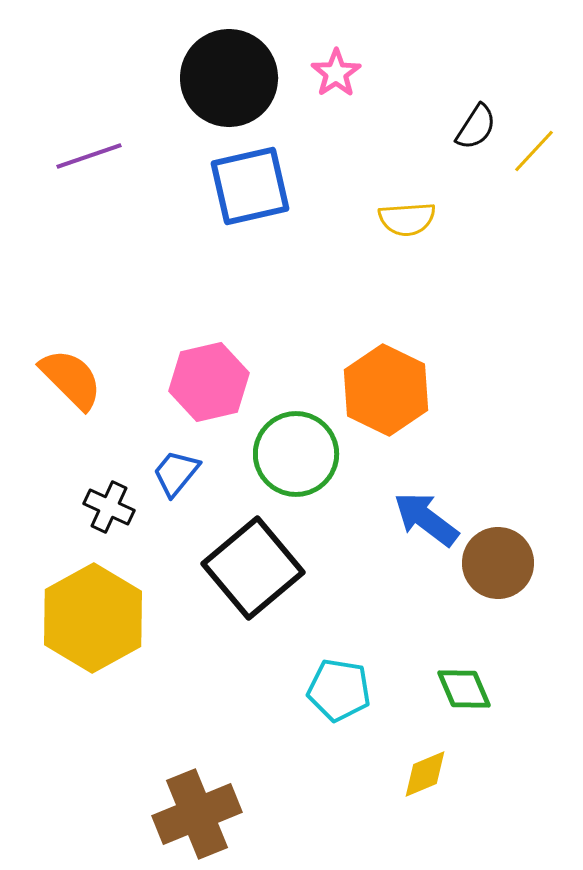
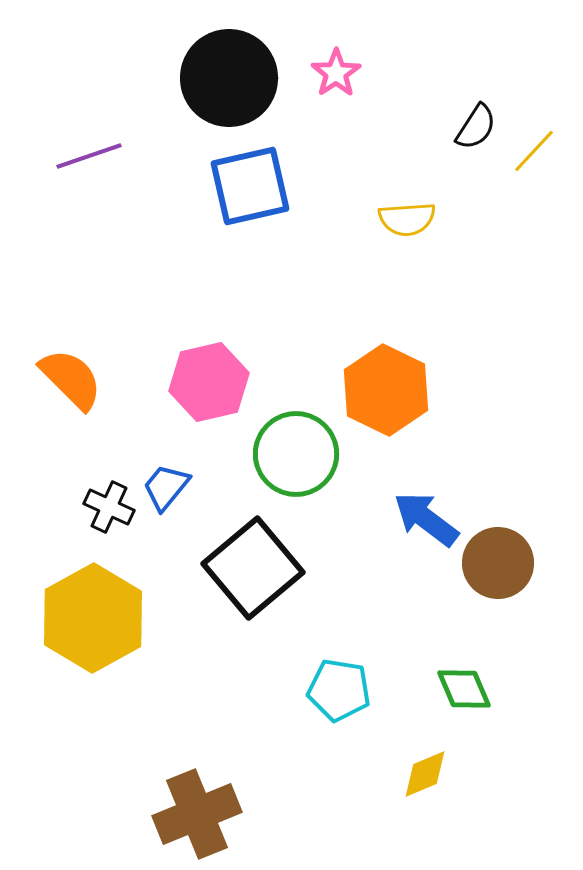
blue trapezoid: moved 10 px left, 14 px down
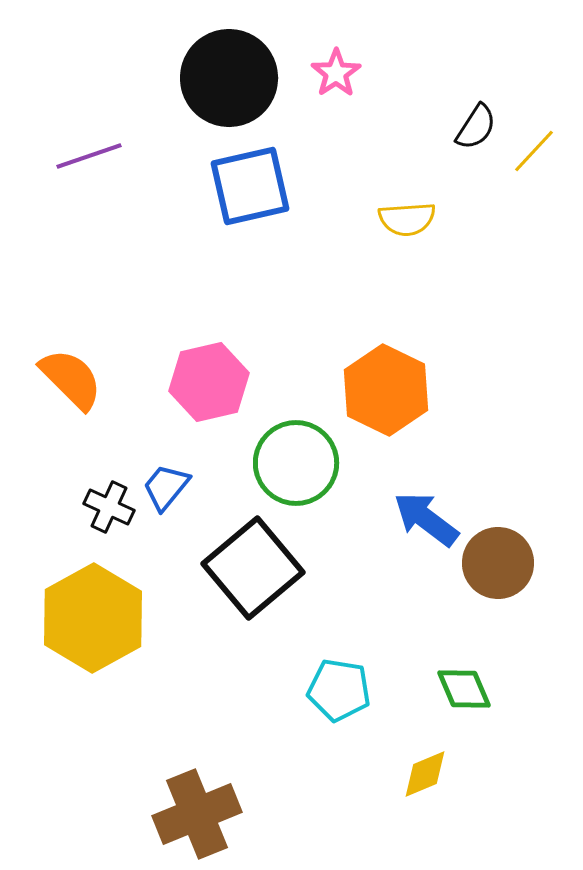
green circle: moved 9 px down
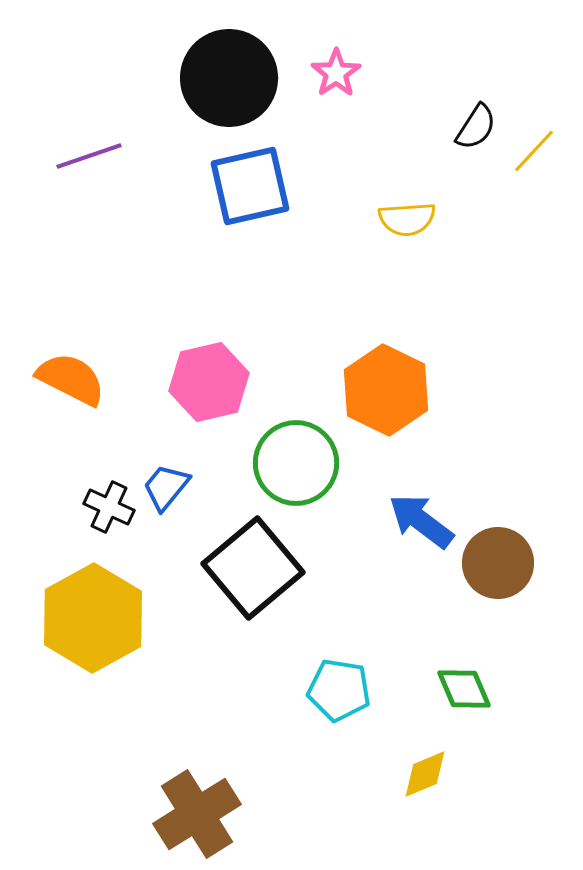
orange semicircle: rotated 18 degrees counterclockwise
blue arrow: moved 5 px left, 2 px down
brown cross: rotated 10 degrees counterclockwise
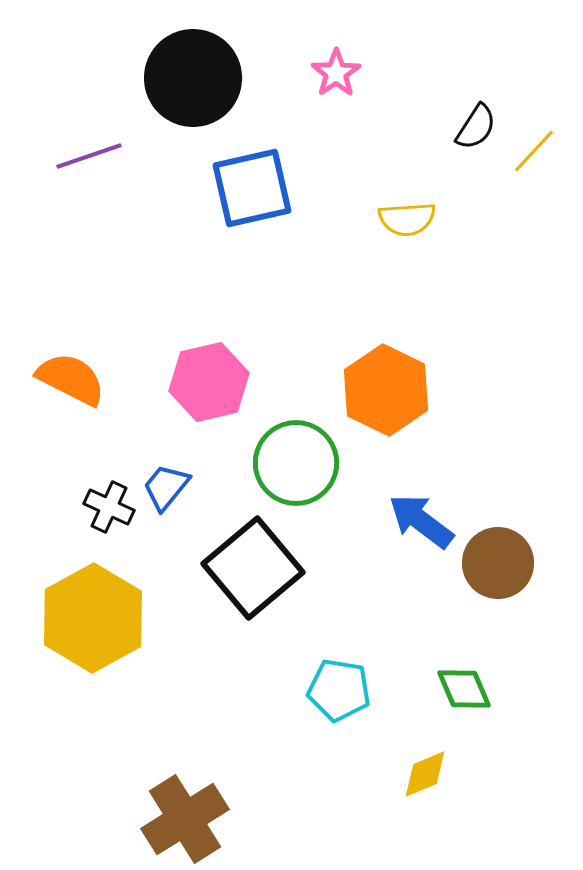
black circle: moved 36 px left
blue square: moved 2 px right, 2 px down
brown cross: moved 12 px left, 5 px down
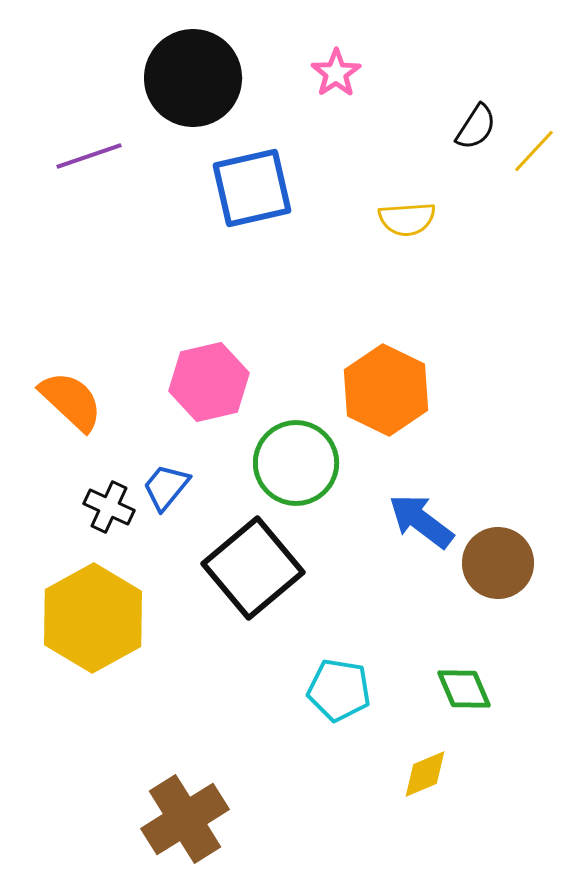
orange semicircle: moved 22 px down; rotated 16 degrees clockwise
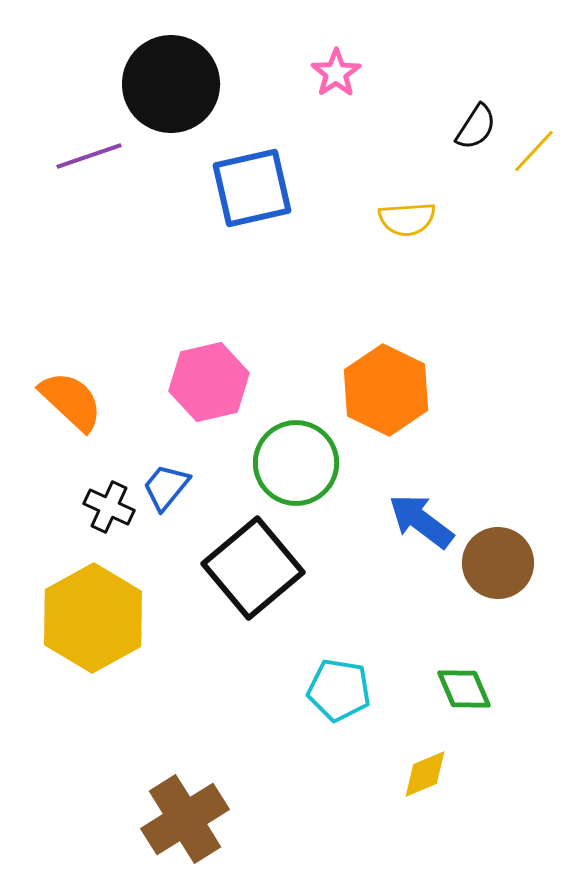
black circle: moved 22 px left, 6 px down
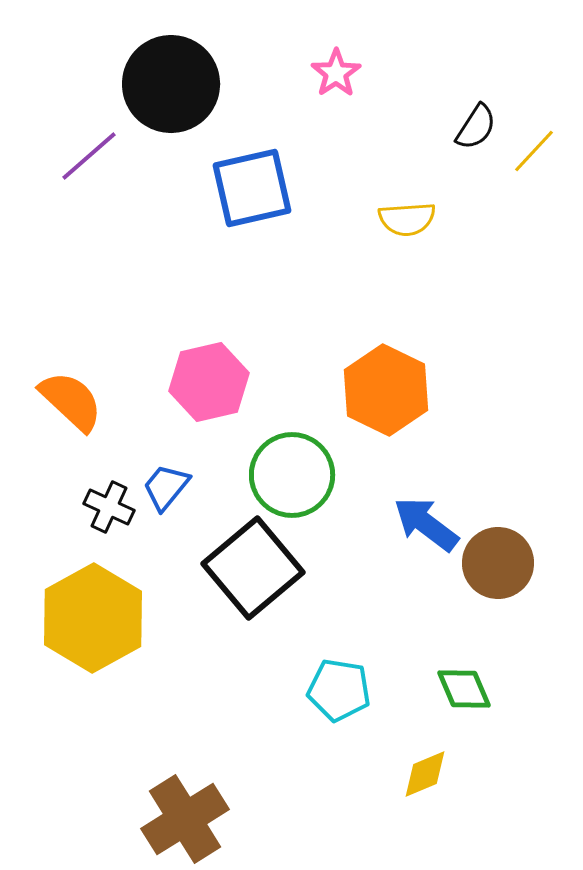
purple line: rotated 22 degrees counterclockwise
green circle: moved 4 px left, 12 px down
blue arrow: moved 5 px right, 3 px down
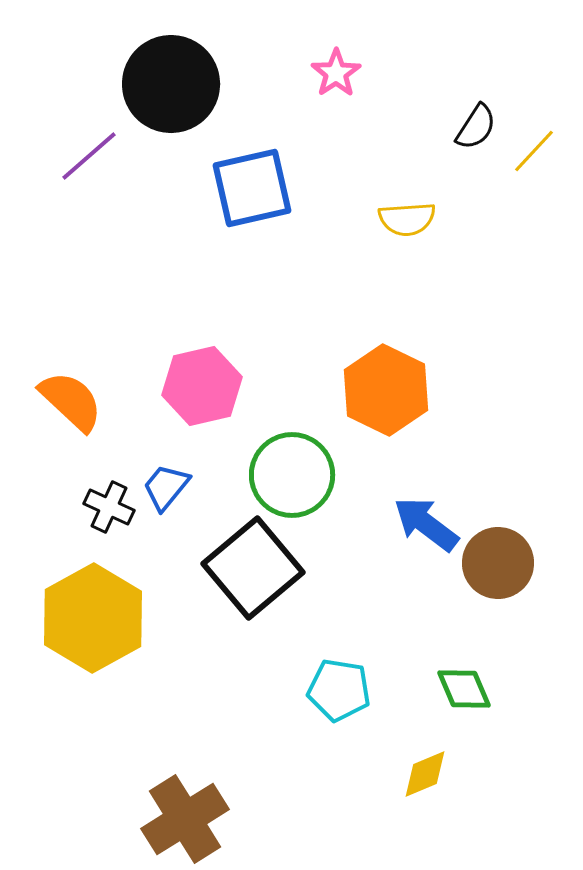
pink hexagon: moved 7 px left, 4 px down
